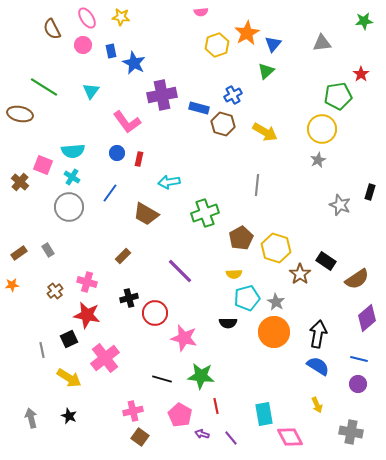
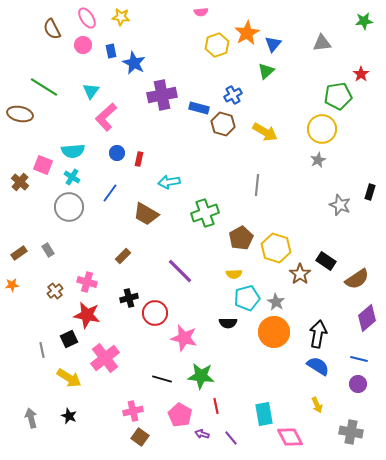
pink L-shape at (127, 122): moved 21 px left, 5 px up; rotated 84 degrees clockwise
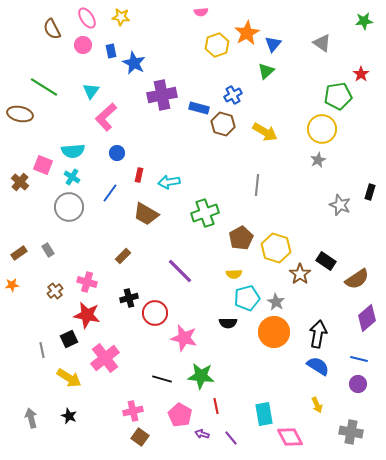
gray triangle at (322, 43): rotated 42 degrees clockwise
red rectangle at (139, 159): moved 16 px down
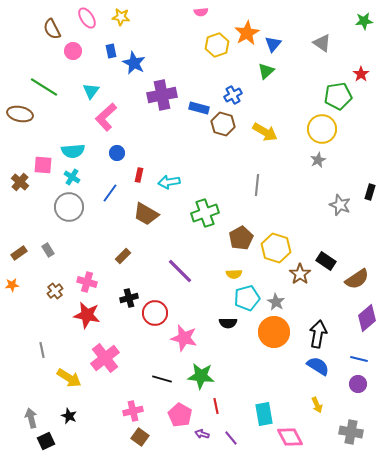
pink circle at (83, 45): moved 10 px left, 6 px down
pink square at (43, 165): rotated 18 degrees counterclockwise
black square at (69, 339): moved 23 px left, 102 px down
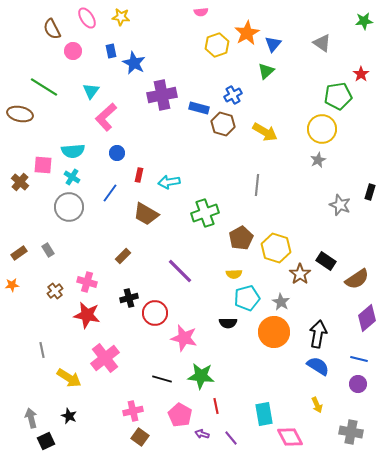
gray star at (276, 302): moved 5 px right
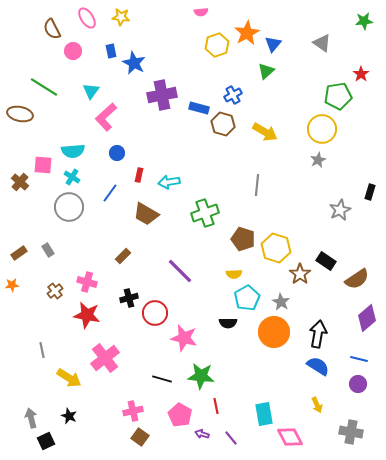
gray star at (340, 205): moved 5 px down; rotated 25 degrees clockwise
brown pentagon at (241, 238): moved 2 px right, 1 px down; rotated 25 degrees counterclockwise
cyan pentagon at (247, 298): rotated 15 degrees counterclockwise
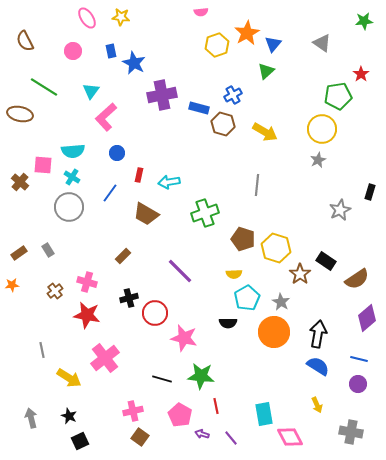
brown semicircle at (52, 29): moved 27 px left, 12 px down
black square at (46, 441): moved 34 px right
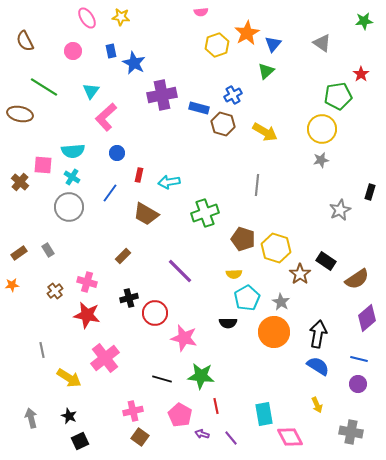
gray star at (318, 160): moved 3 px right; rotated 14 degrees clockwise
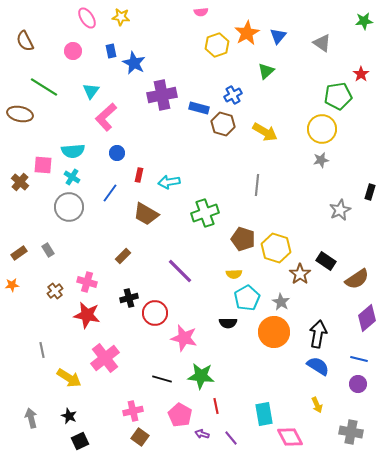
blue triangle at (273, 44): moved 5 px right, 8 px up
